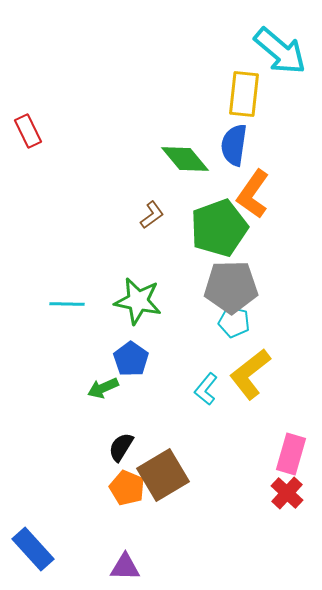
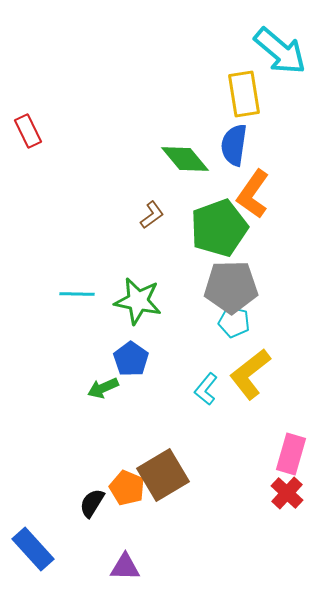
yellow rectangle: rotated 15 degrees counterclockwise
cyan line: moved 10 px right, 10 px up
black semicircle: moved 29 px left, 56 px down
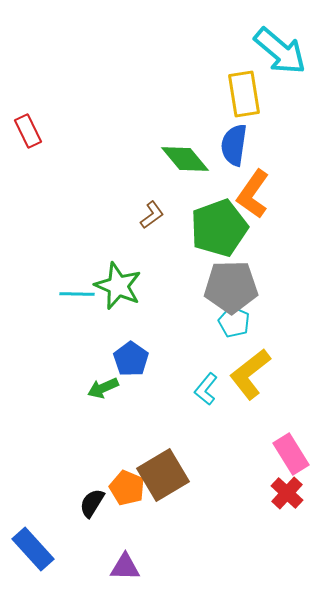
green star: moved 20 px left, 15 px up; rotated 12 degrees clockwise
cyan pentagon: rotated 12 degrees clockwise
pink rectangle: rotated 48 degrees counterclockwise
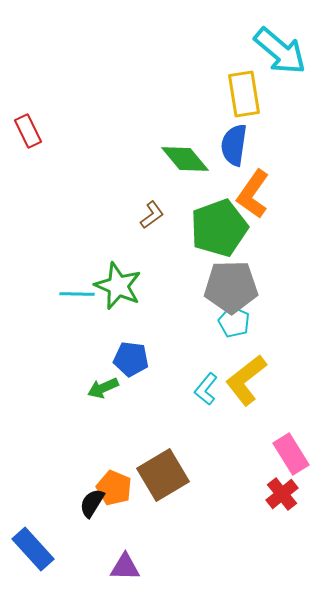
blue pentagon: rotated 28 degrees counterclockwise
yellow L-shape: moved 4 px left, 6 px down
orange pentagon: moved 13 px left
red cross: moved 5 px left, 1 px down; rotated 8 degrees clockwise
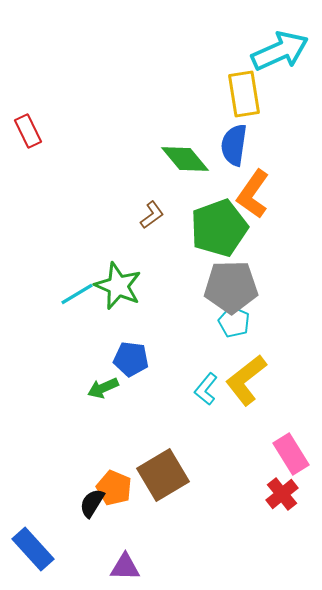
cyan arrow: rotated 64 degrees counterclockwise
cyan line: rotated 32 degrees counterclockwise
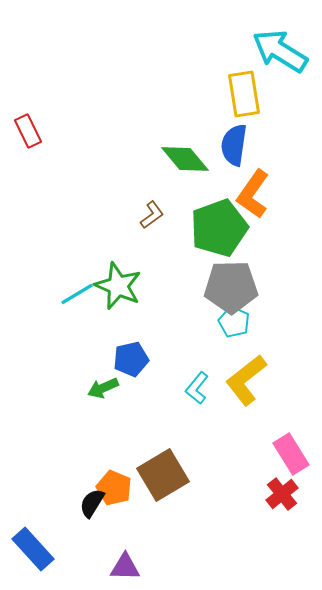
cyan arrow: rotated 124 degrees counterclockwise
blue pentagon: rotated 20 degrees counterclockwise
cyan L-shape: moved 9 px left, 1 px up
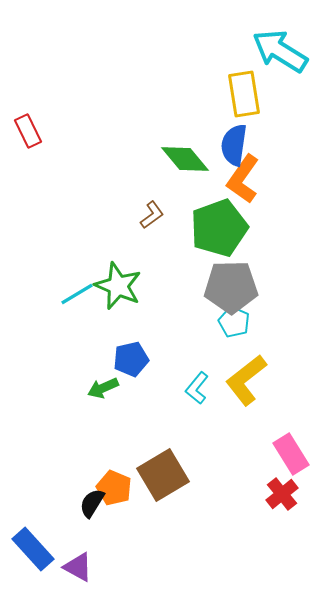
orange L-shape: moved 10 px left, 15 px up
purple triangle: moved 47 px left; rotated 28 degrees clockwise
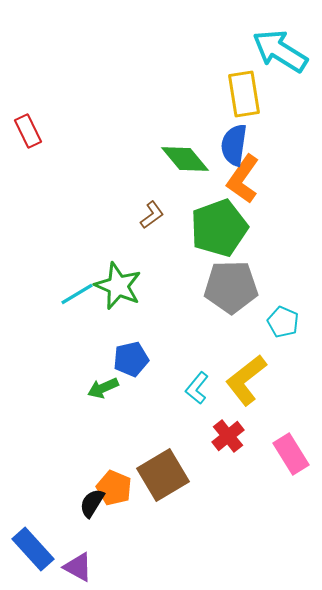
cyan pentagon: moved 49 px right
red cross: moved 54 px left, 58 px up
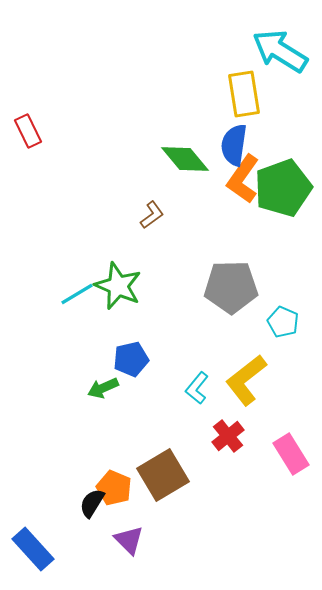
green pentagon: moved 64 px right, 40 px up
purple triangle: moved 51 px right, 27 px up; rotated 16 degrees clockwise
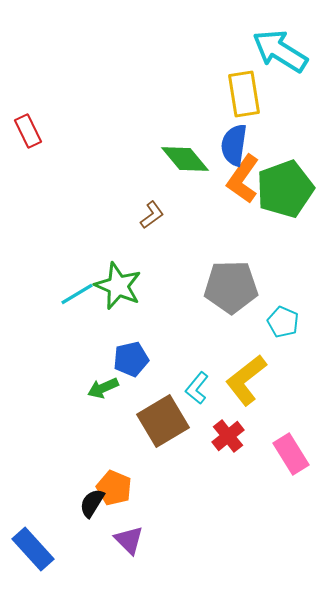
green pentagon: moved 2 px right, 1 px down
brown square: moved 54 px up
